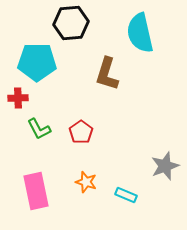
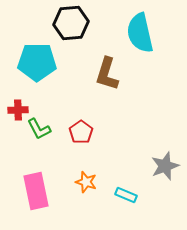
red cross: moved 12 px down
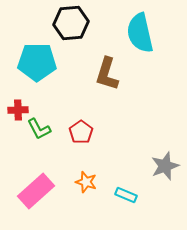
pink rectangle: rotated 60 degrees clockwise
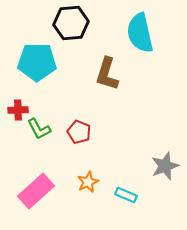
red pentagon: moved 2 px left; rotated 15 degrees counterclockwise
orange star: moved 2 px right; rotated 30 degrees clockwise
